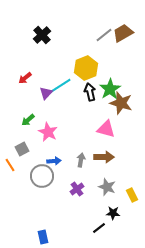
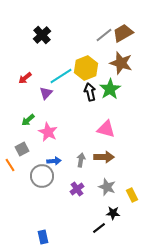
cyan line: moved 1 px right, 10 px up
brown star: moved 40 px up
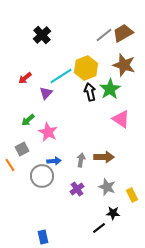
brown star: moved 3 px right, 2 px down
pink triangle: moved 15 px right, 10 px up; rotated 18 degrees clockwise
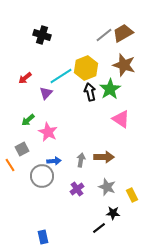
black cross: rotated 30 degrees counterclockwise
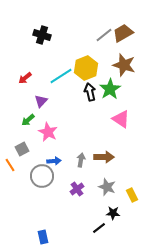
purple triangle: moved 5 px left, 8 px down
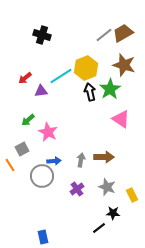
purple triangle: moved 10 px up; rotated 40 degrees clockwise
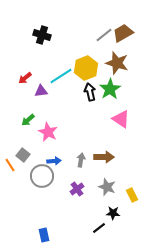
brown star: moved 7 px left, 2 px up
gray square: moved 1 px right, 6 px down; rotated 24 degrees counterclockwise
blue rectangle: moved 1 px right, 2 px up
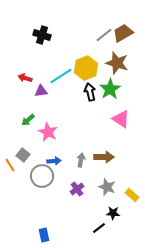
red arrow: rotated 56 degrees clockwise
yellow rectangle: rotated 24 degrees counterclockwise
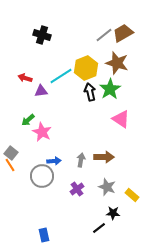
pink star: moved 6 px left
gray square: moved 12 px left, 2 px up
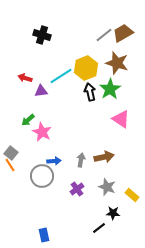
brown arrow: rotated 12 degrees counterclockwise
